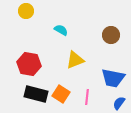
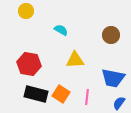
yellow triangle: rotated 18 degrees clockwise
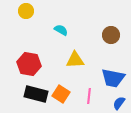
pink line: moved 2 px right, 1 px up
